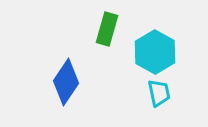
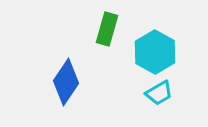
cyan trapezoid: rotated 72 degrees clockwise
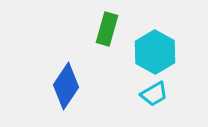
blue diamond: moved 4 px down
cyan trapezoid: moved 5 px left, 1 px down
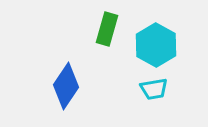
cyan hexagon: moved 1 px right, 7 px up
cyan trapezoid: moved 5 px up; rotated 20 degrees clockwise
